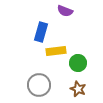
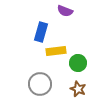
gray circle: moved 1 px right, 1 px up
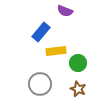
blue rectangle: rotated 24 degrees clockwise
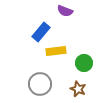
green circle: moved 6 px right
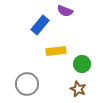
blue rectangle: moved 1 px left, 7 px up
green circle: moved 2 px left, 1 px down
gray circle: moved 13 px left
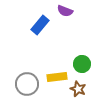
yellow rectangle: moved 1 px right, 26 px down
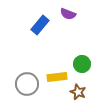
purple semicircle: moved 3 px right, 3 px down
brown star: moved 3 px down
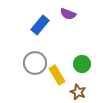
yellow rectangle: moved 2 px up; rotated 66 degrees clockwise
gray circle: moved 8 px right, 21 px up
